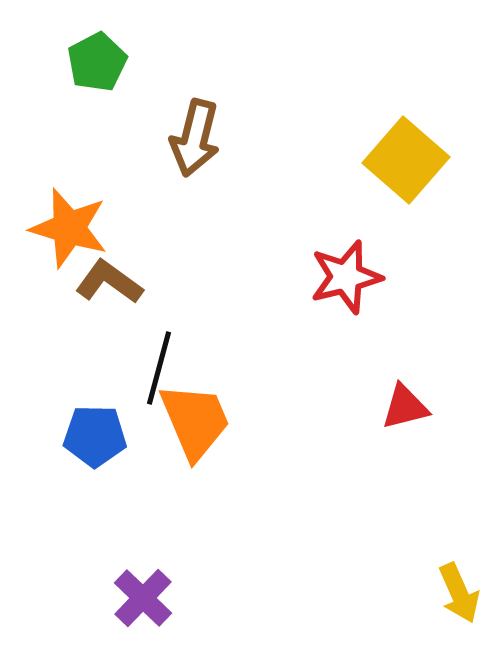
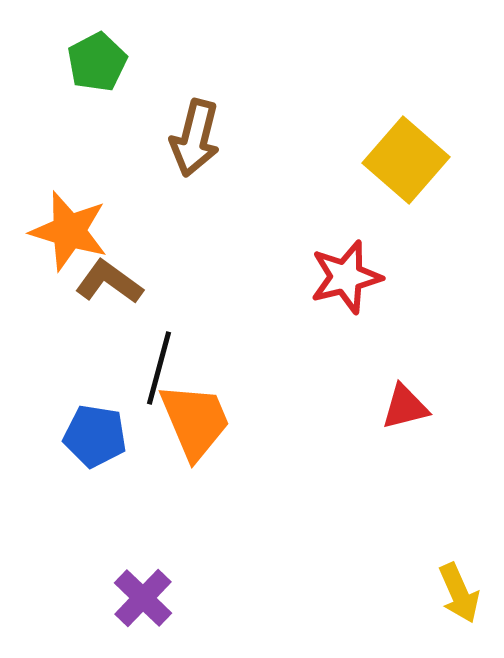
orange star: moved 3 px down
blue pentagon: rotated 8 degrees clockwise
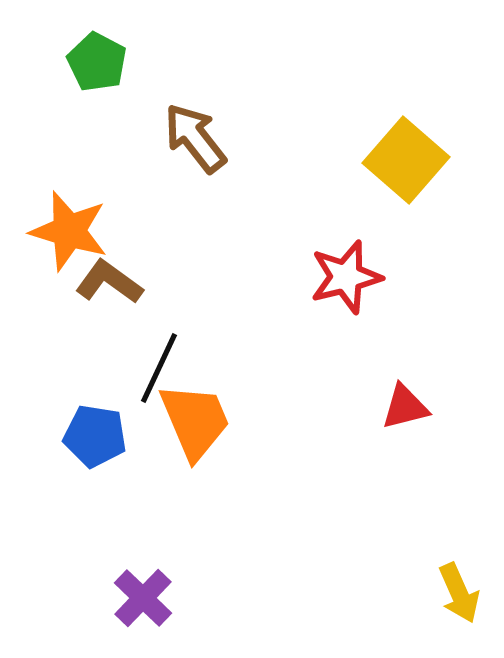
green pentagon: rotated 16 degrees counterclockwise
brown arrow: rotated 128 degrees clockwise
black line: rotated 10 degrees clockwise
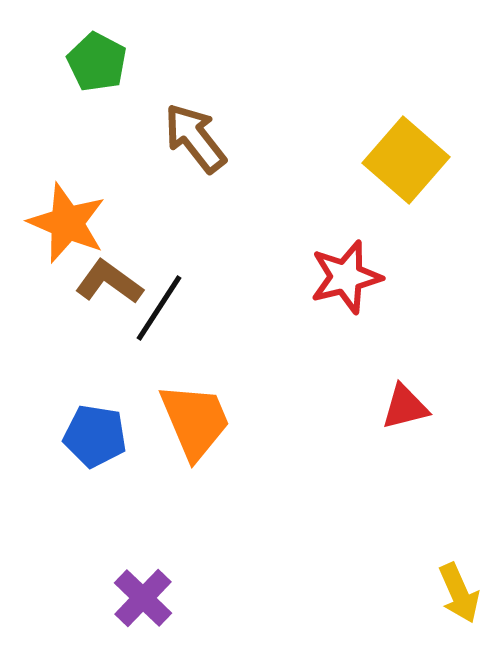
orange star: moved 2 px left, 8 px up; rotated 6 degrees clockwise
black line: moved 60 px up; rotated 8 degrees clockwise
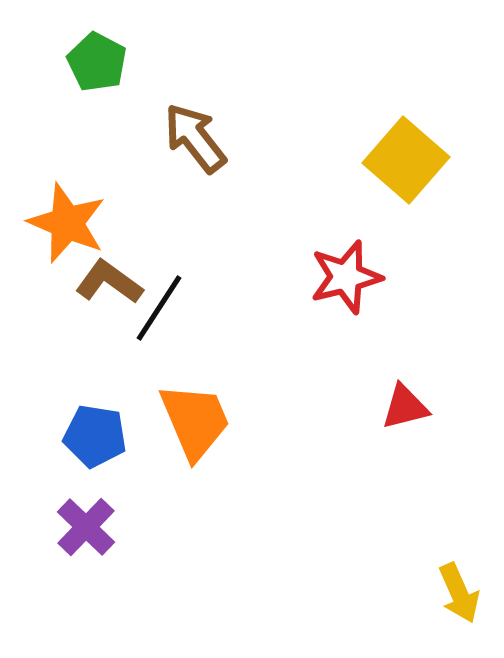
purple cross: moved 57 px left, 71 px up
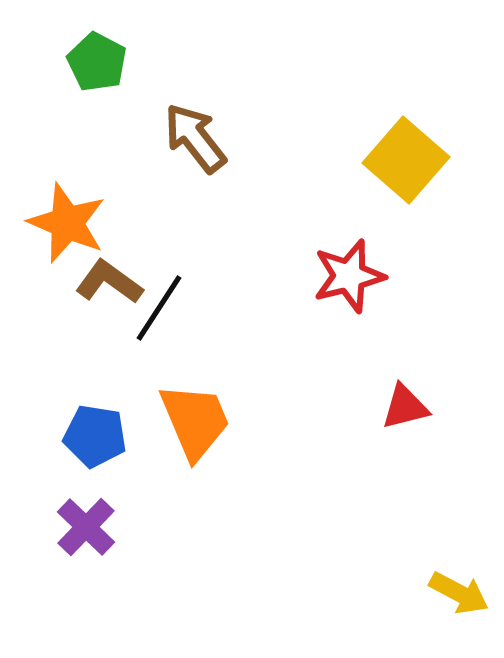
red star: moved 3 px right, 1 px up
yellow arrow: rotated 38 degrees counterclockwise
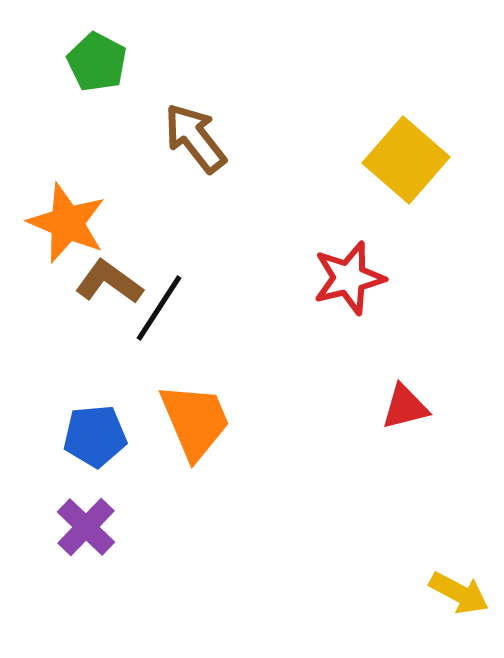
red star: moved 2 px down
blue pentagon: rotated 14 degrees counterclockwise
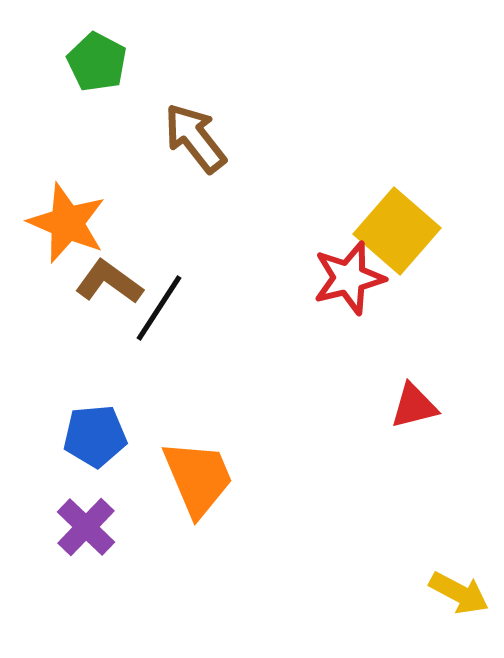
yellow square: moved 9 px left, 71 px down
red triangle: moved 9 px right, 1 px up
orange trapezoid: moved 3 px right, 57 px down
